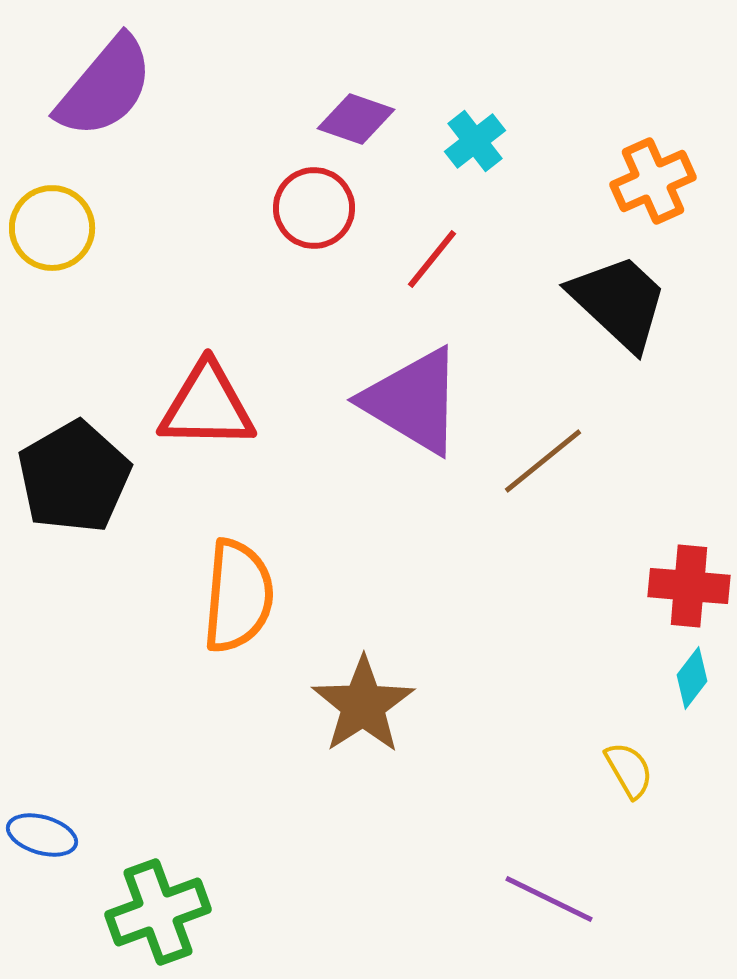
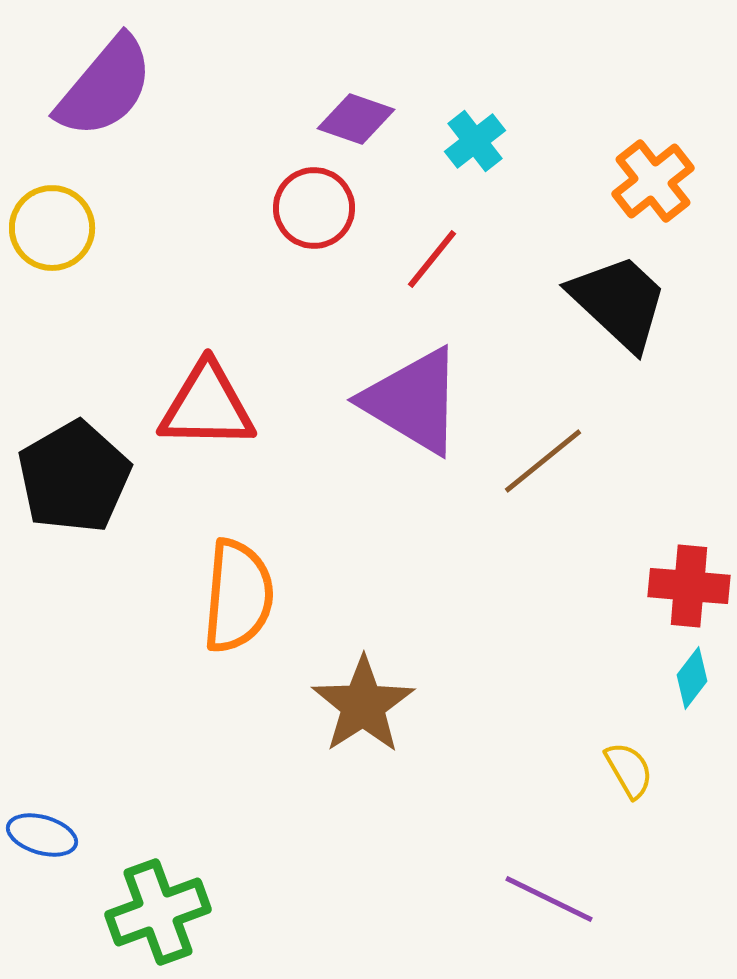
orange cross: rotated 14 degrees counterclockwise
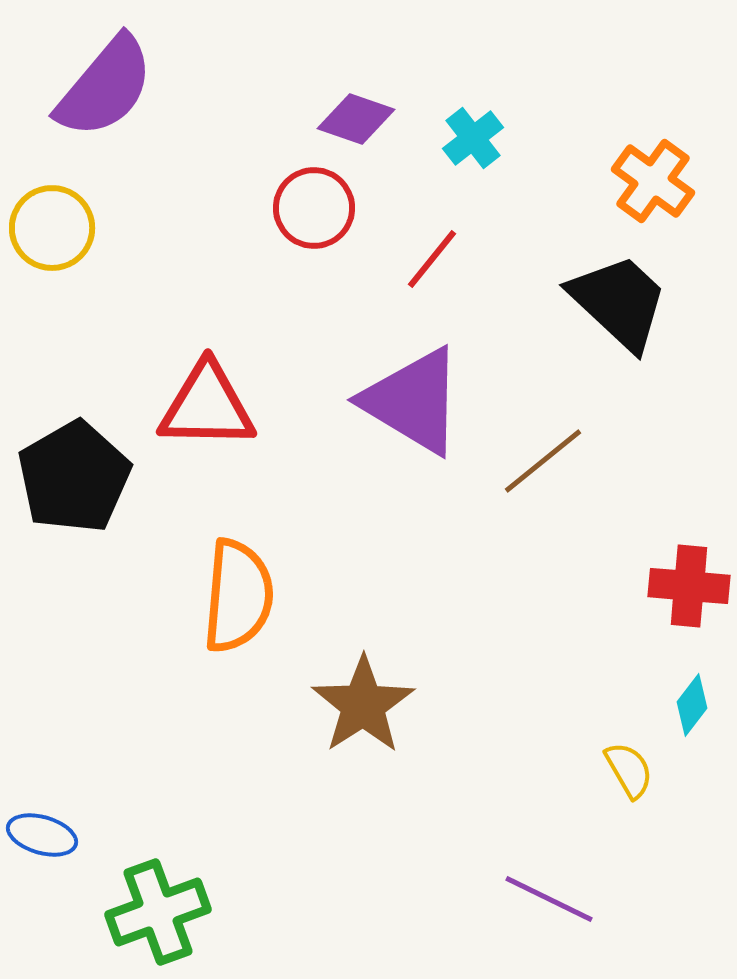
cyan cross: moved 2 px left, 3 px up
orange cross: rotated 16 degrees counterclockwise
cyan diamond: moved 27 px down
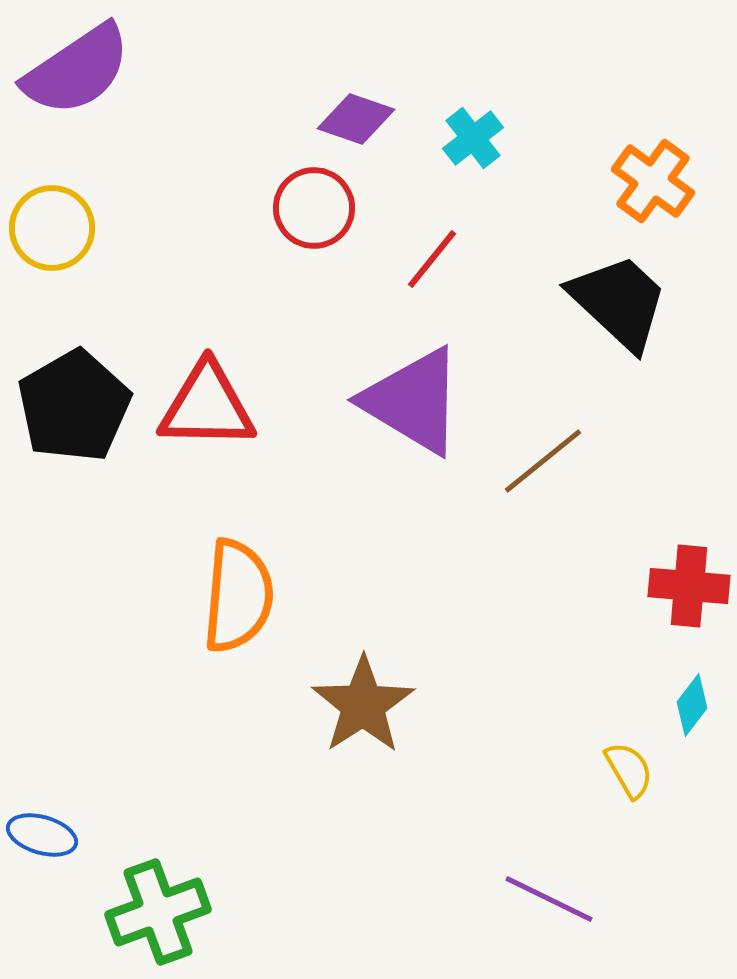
purple semicircle: moved 28 px left, 17 px up; rotated 16 degrees clockwise
black pentagon: moved 71 px up
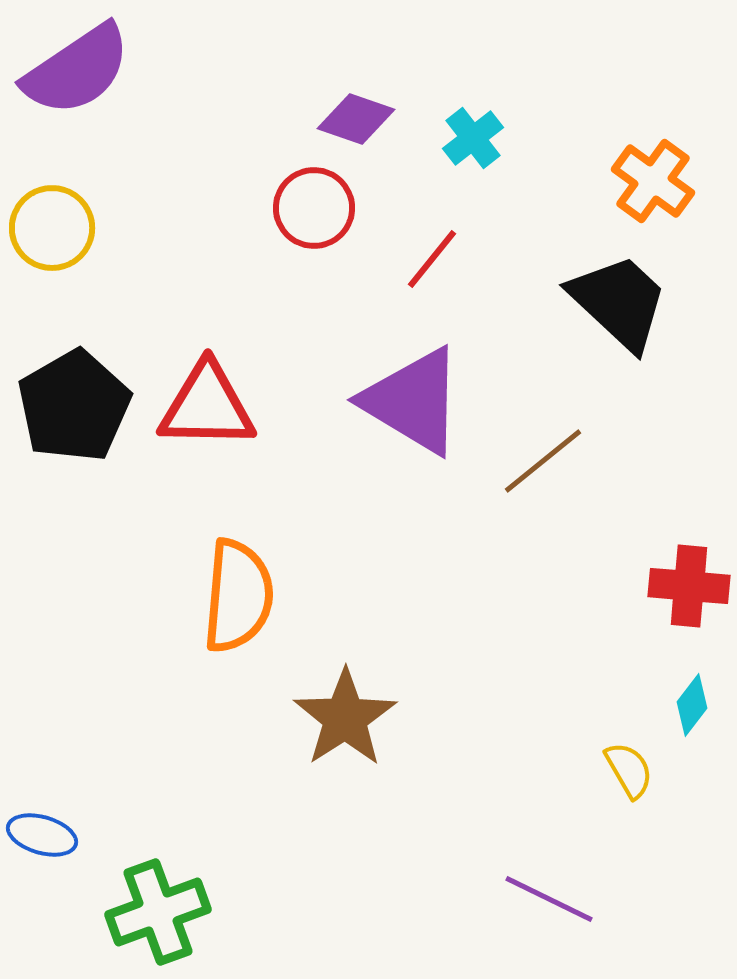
brown star: moved 18 px left, 13 px down
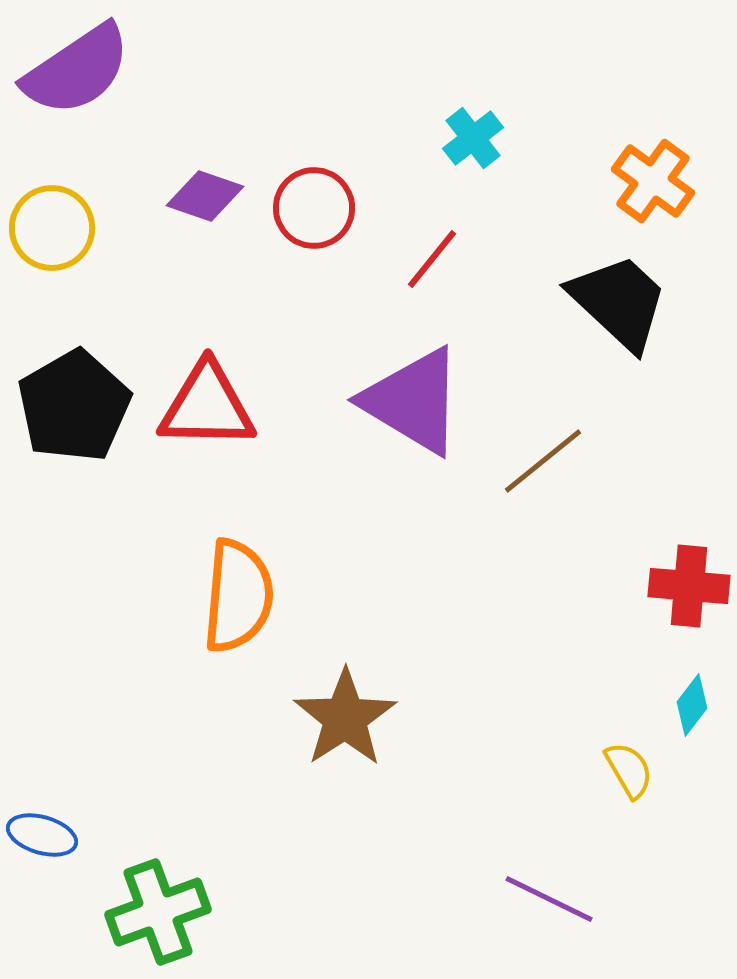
purple diamond: moved 151 px left, 77 px down
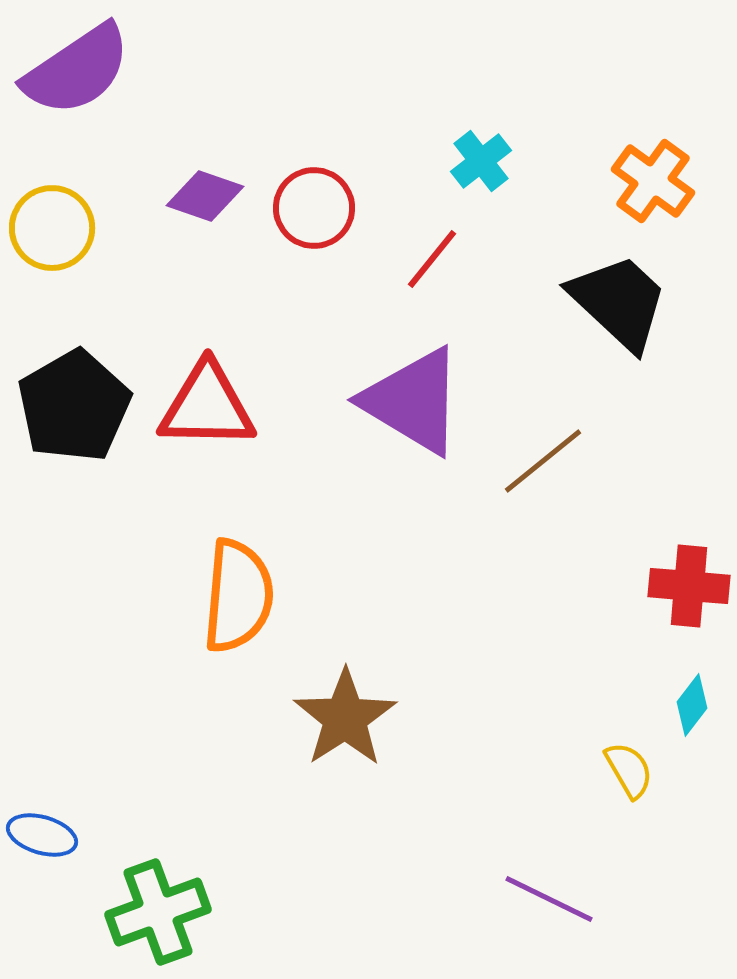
cyan cross: moved 8 px right, 23 px down
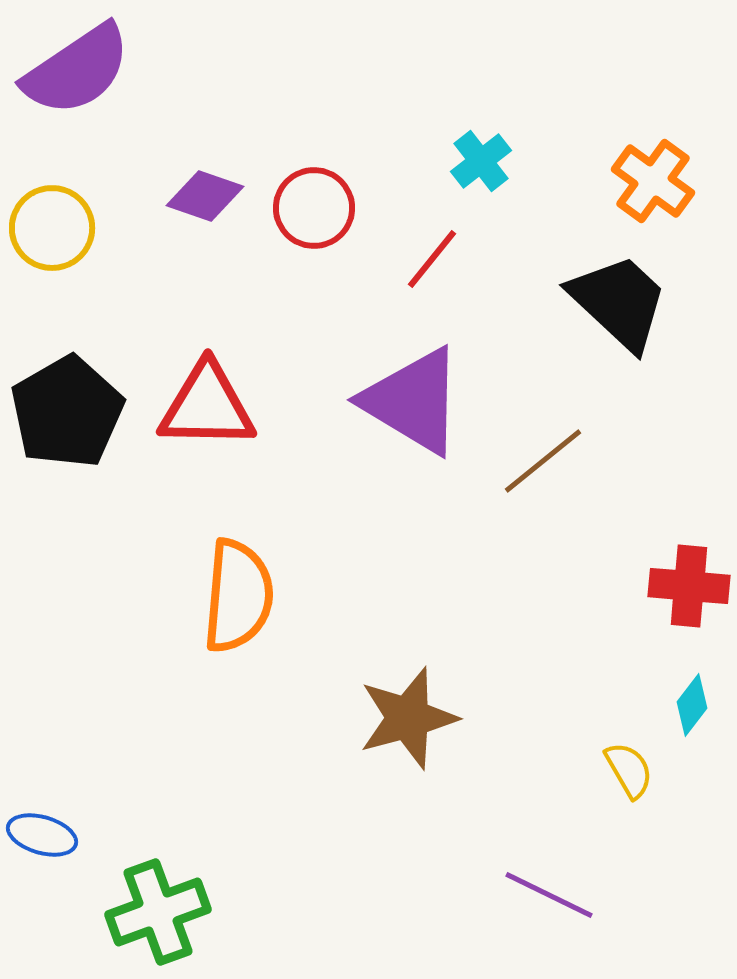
black pentagon: moved 7 px left, 6 px down
brown star: moved 63 px right; rotated 18 degrees clockwise
purple line: moved 4 px up
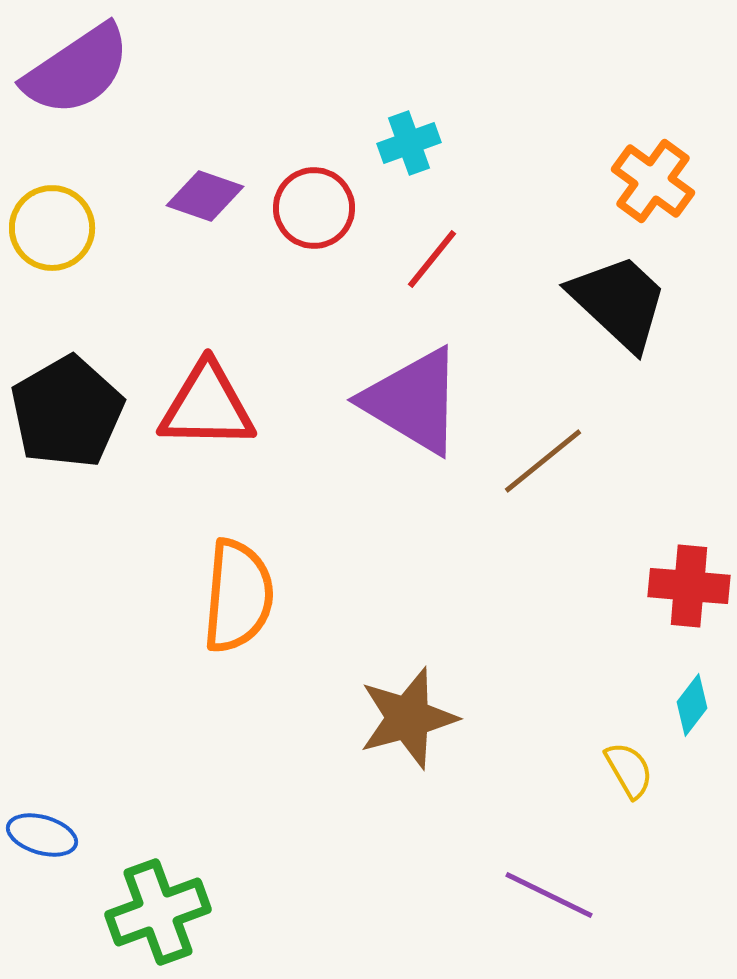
cyan cross: moved 72 px left, 18 px up; rotated 18 degrees clockwise
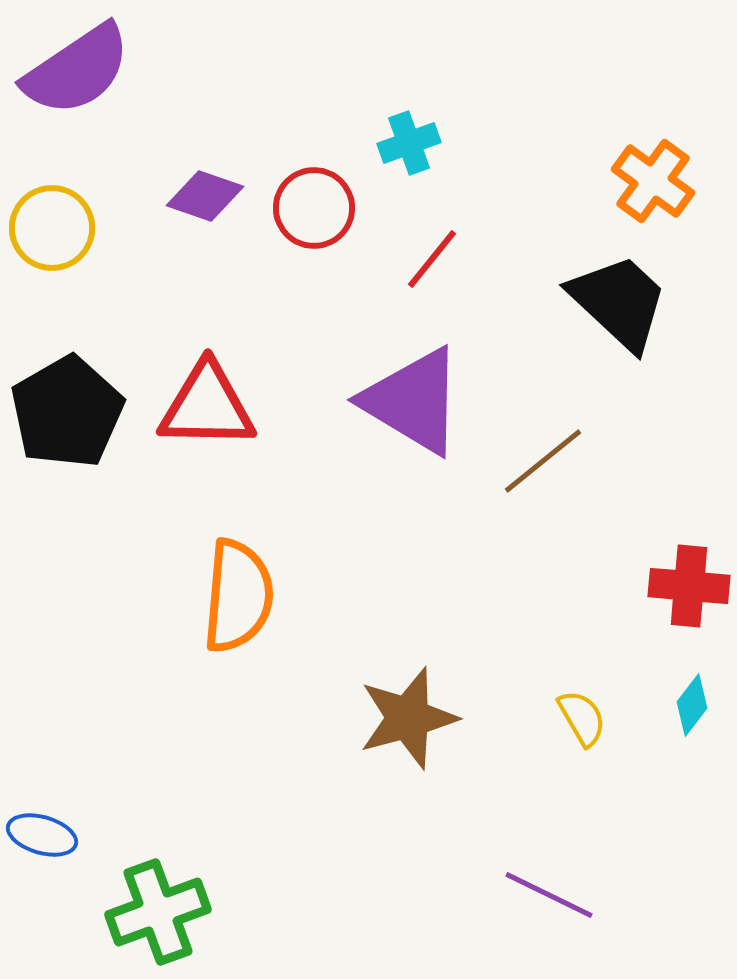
yellow semicircle: moved 47 px left, 52 px up
